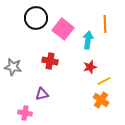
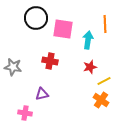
pink square: rotated 30 degrees counterclockwise
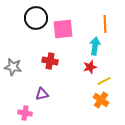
pink square: rotated 15 degrees counterclockwise
cyan arrow: moved 7 px right, 6 px down
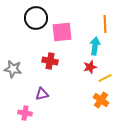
pink square: moved 1 px left, 3 px down
gray star: moved 2 px down
yellow line: moved 1 px right, 3 px up
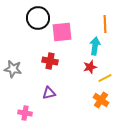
black circle: moved 2 px right
purple triangle: moved 7 px right, 1 px up
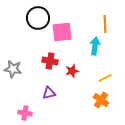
red star: moved 18 px left, 4 px down
